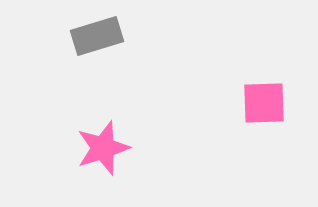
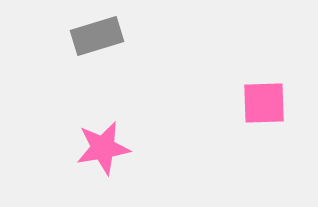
pink star: rotated 8 degrees clockwise
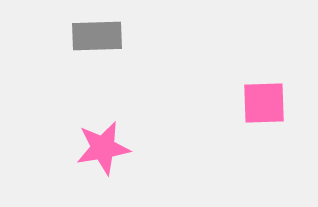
gray rectangle: rotated 15 degrees clockwise
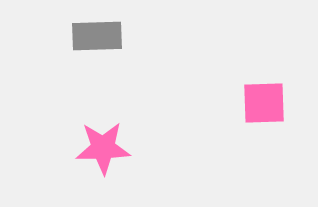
pink star: rotated 8 degrees clockwise
